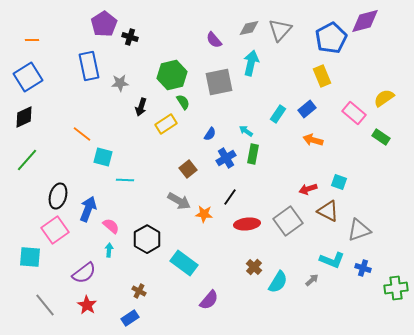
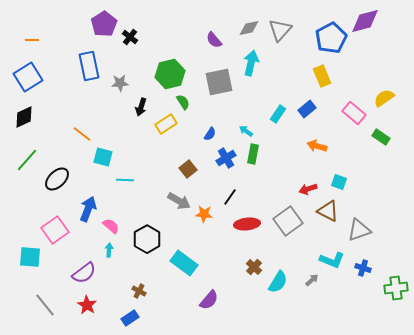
black cross at (130, 37): rotated 21 degrees clockwise
green hexagon at (172, 75): moved 2 px left, 1 px up
orange arrow at (313, 140): moved 4 px right, 6 px down
black ellipse at (58, 196): moved 1 px left, 17 px up; rotated 30 degrees clockwise
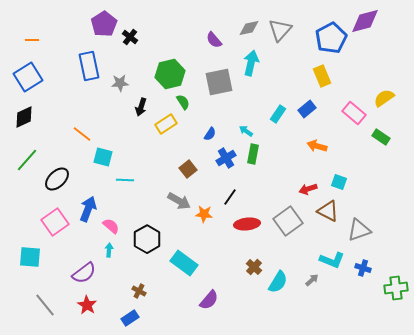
pink square at (55, 230): moved 8 px up
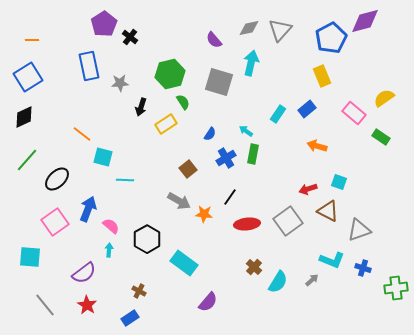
gray square at (219, 82): rotated 28 degrees clockwise
purple semicircle at (209, 300): moved 1 px left, 2 px down
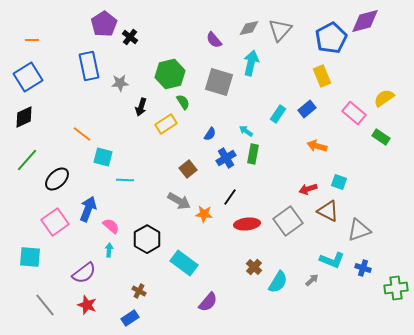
red star at (87, 305): rotated 12 degrees counterclockwise
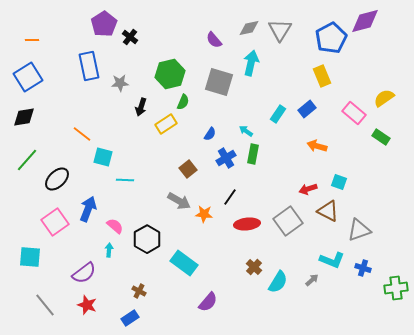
gray triangle at (280, 30): rotated 10 degrees counterclockwise
green semicircle at (183, 102): rotated 56 degrees clockwise
black diamond at (24, 117): rotated 15 degrees clockwise
pink semicircle at (111, 226): moved 4 px right
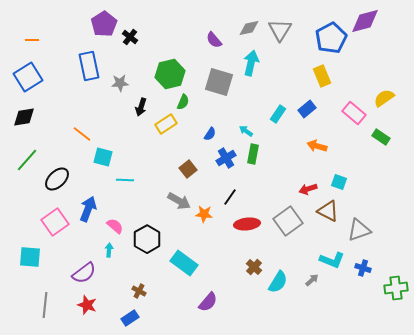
gray line at (45, 305): rotated 45 degrees clockwise
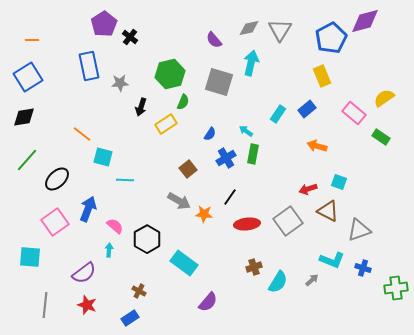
brown cross at (254, 267): rotated 28 degrees clockwise
